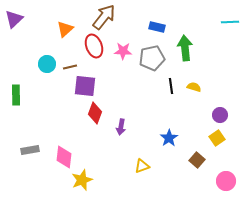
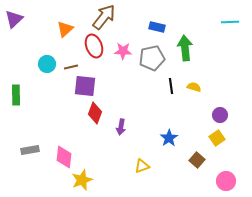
brown line: moved 1 px right
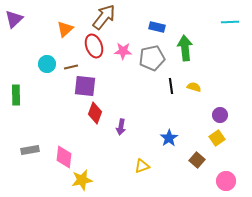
yellow star: rotated 10 degrees clockwise
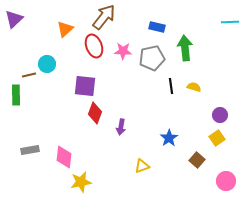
brown line: moved 42 px left, 8 px down
yellow star: moved 1 px left, 2 px down
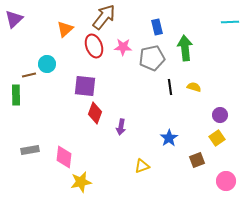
blue rectangle: rotated 63 degrees clockwise
pink star: moved 4 px up
black line: moved 1 px left, 1 px down
brown square: rotated 28 degrees clockwise
